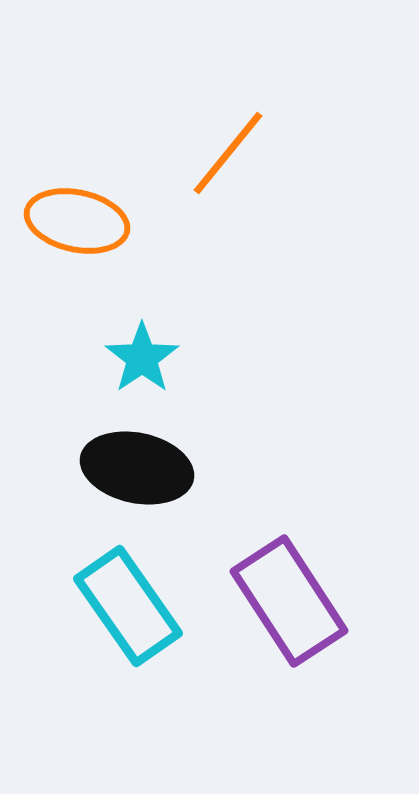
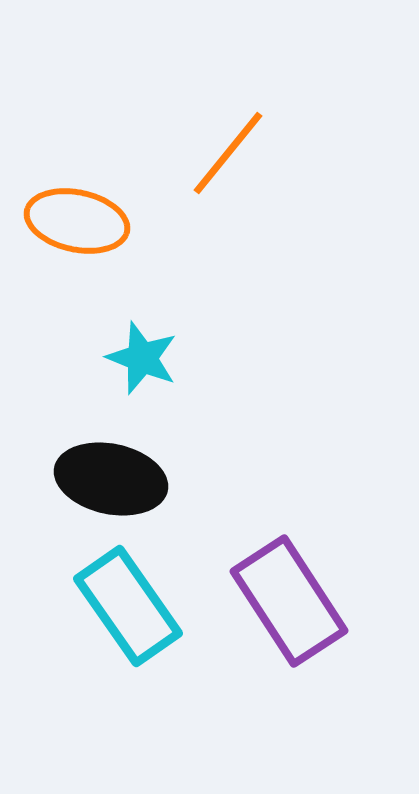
cyan star: rotated 16 degrees counterclockwise
black ellipse: moved 26 px left, 11 px down
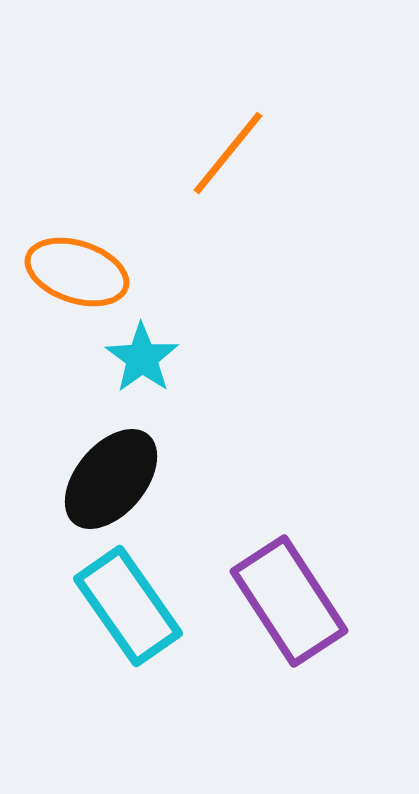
orange ellipse: moved 51 px down; rotated 6 degrees clockwise
cyan star: rotated 14 degrees clockwise
black ellipse: rotated 62 degrees counterclockwise
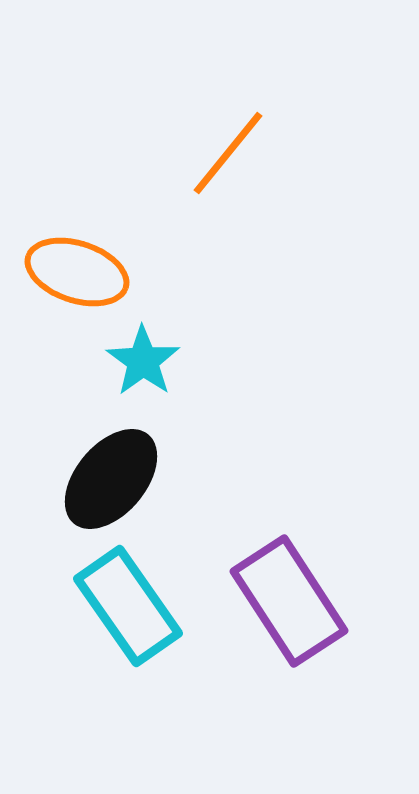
cyan star: moved 1 px right, 3 px down
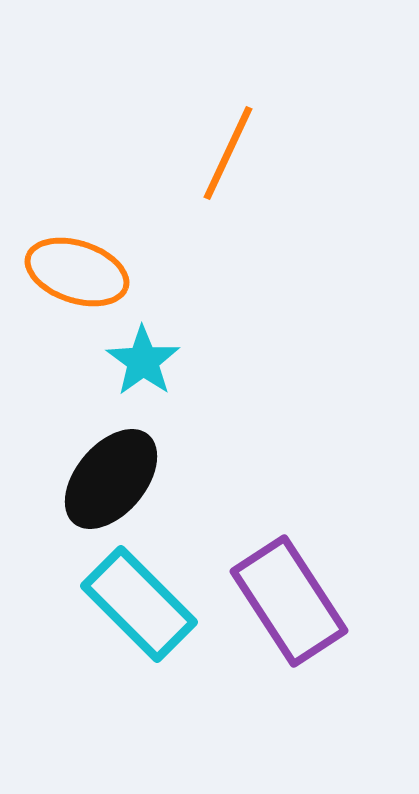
orange line: rotated 14 degrees counterclockwise
cyan rectangle: moved 11 px right, 2 px up; rotated 10 degrees counterclockwise
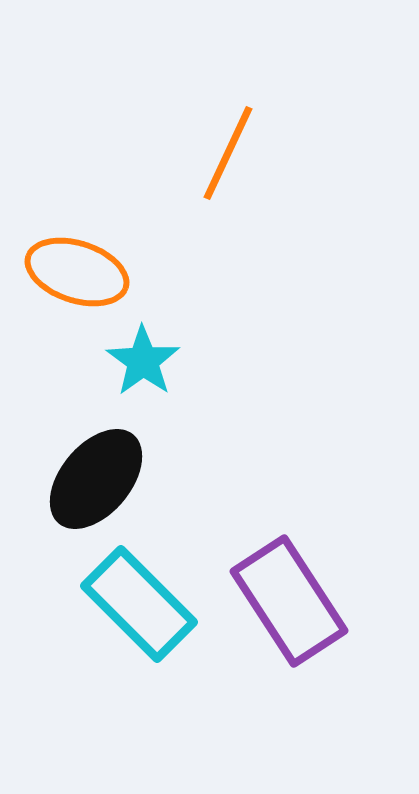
black ellipse: moved 15 px left
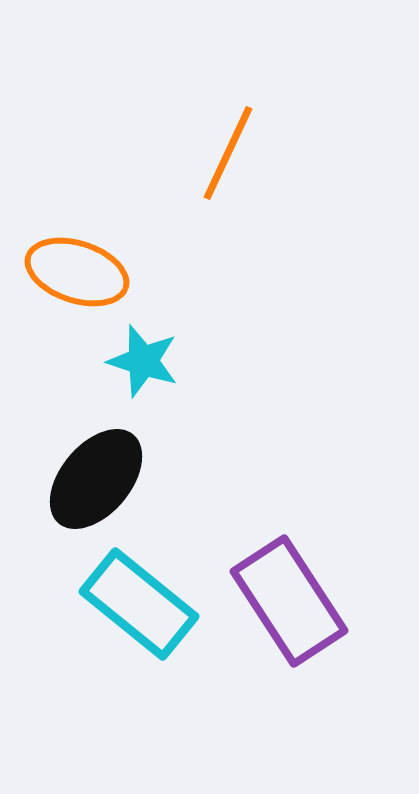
cyan star: rotated 18 degrees counterclockwise
cyan rectangle: rotated 6 degrees counterclockwise
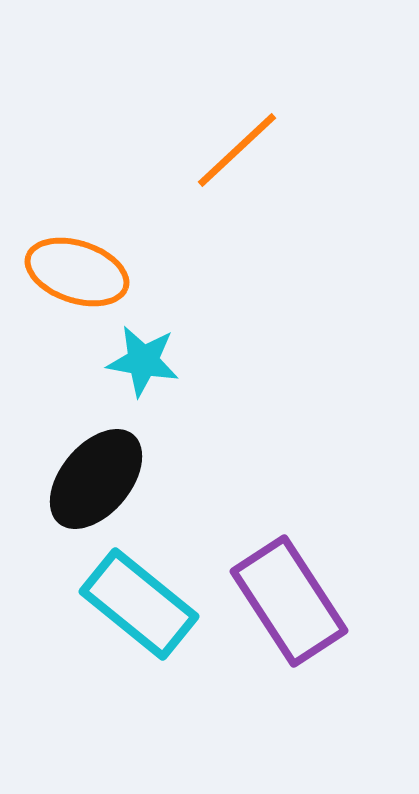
orange line: moved 9 px right, 3 px up; rotated 22 degrees clockwise
cyan star: rotated 8 degrees counterclockwise
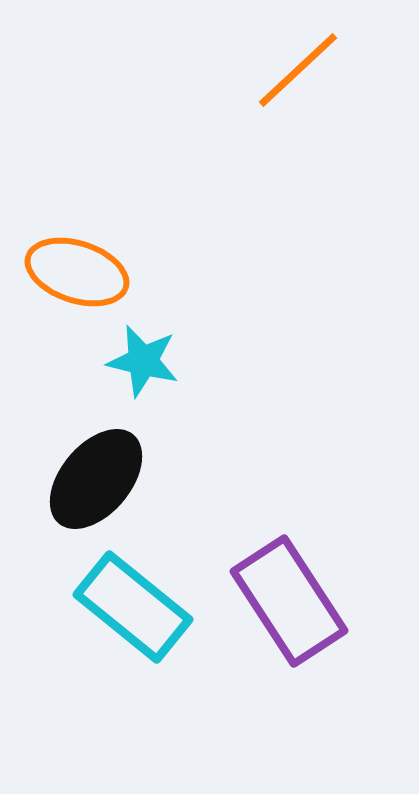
orange line: moved 61 px right, 80 px up
cyan star: rotated 4 degrees clockwise
cyan rectangle: moved 6 px left, 3 px down
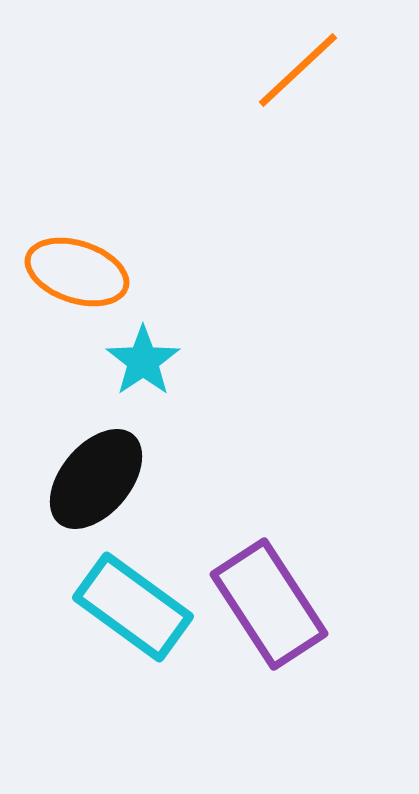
cyan star: rotated 24 degrees clockwise
purple rectangle: moved 20 px left, 3 px down
cyan rectangle: rotated 3 degrees counterclockwise
